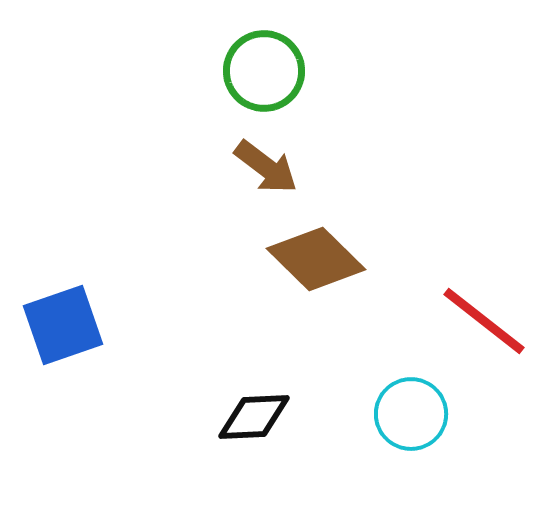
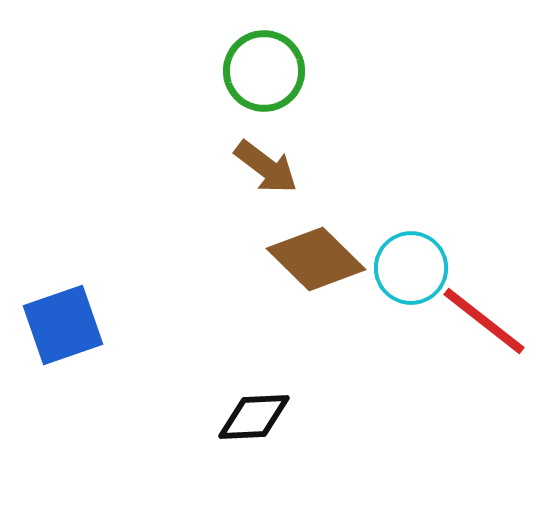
cyan circle: moved 146 px up
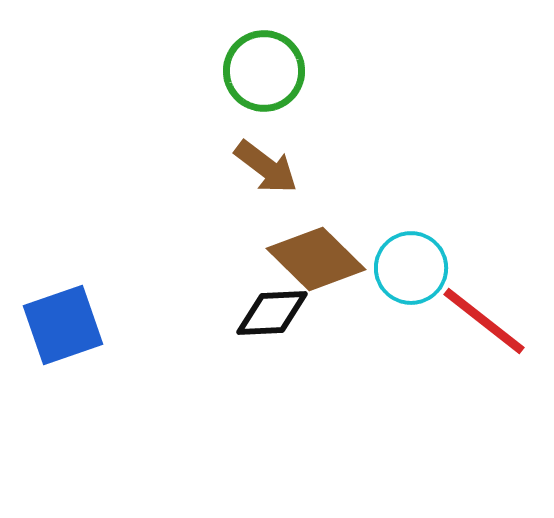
black diamond: moved 18 px right, 104 px up
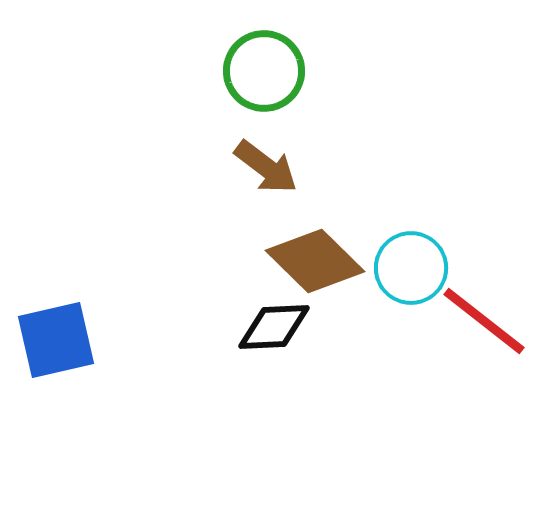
brown diamond: moved 1 px left, 2 px down
black diamond: moved 2 px right, 14 px down
blue square: moved 7 px left, 15 px down; rotated 6 degrees clockwise
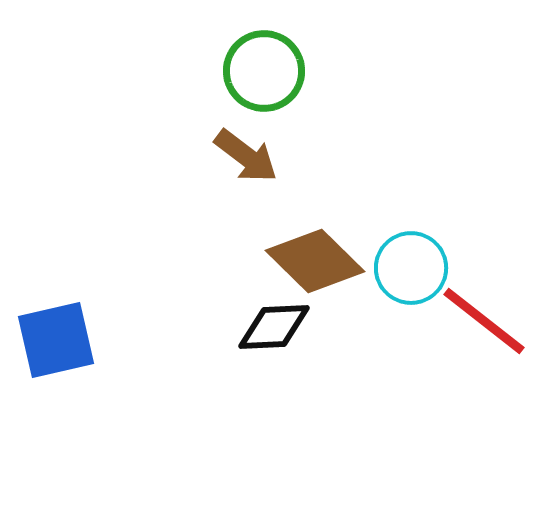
brown arrow: moved 20 px left, 11 px up
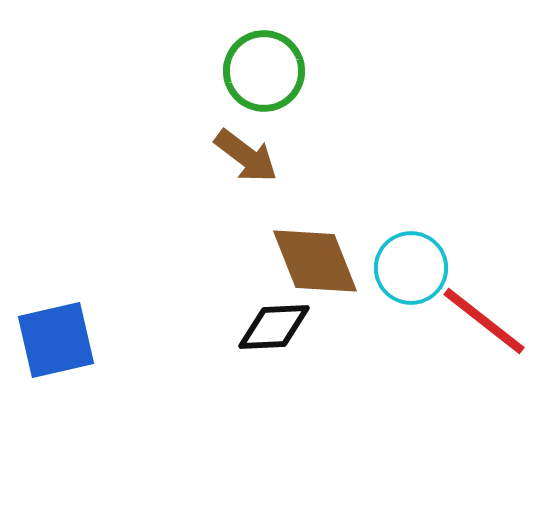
brown diamond: rotated 24 degrees clockwise
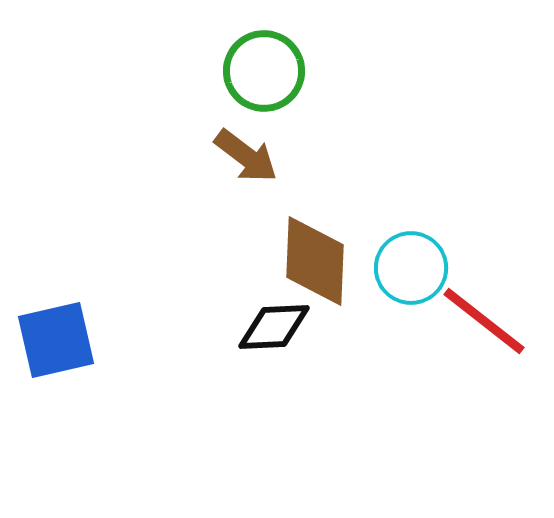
brown diamond: rotated 24 degrees clockwise
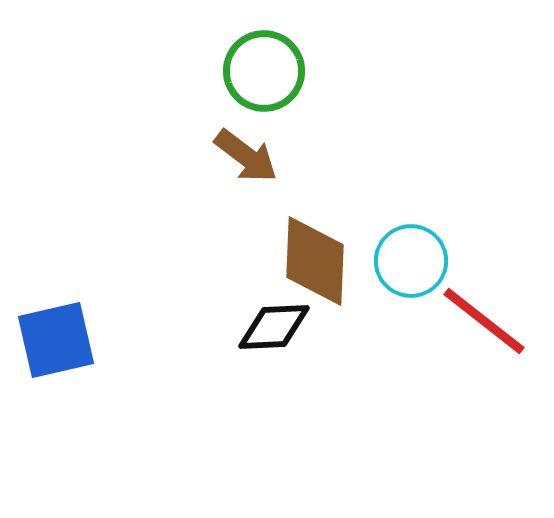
cyan circle: moved 7 px up
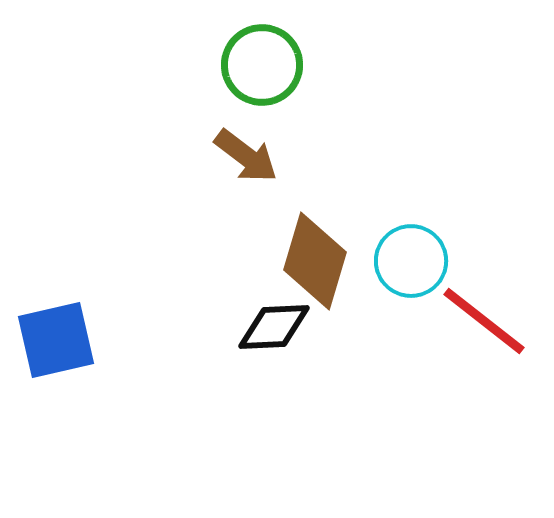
green circle: moved 2 px left, 6 px up
brown diamond: rotated 14 degrees clockwise
